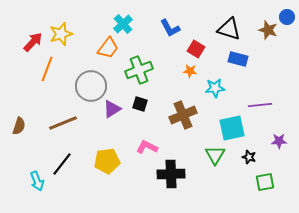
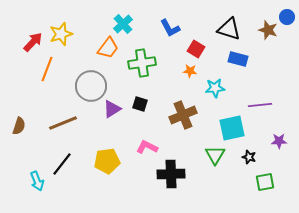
green cross: moved 3 px right, 7 px up; rotated 12 degrees clockwise
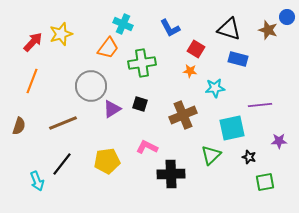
cyan cross: rotated 24 degrees counterclockwise
orange line: moved 15 px left, 12 px down
green triangle: moved 4 px left; rotated 15 degrees clockwise
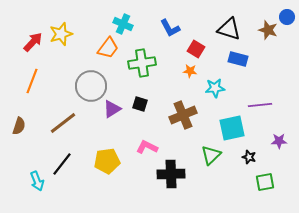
brown line: rotated 16 degrees counterclockwise
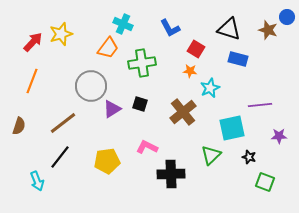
cyan star: moved 5 px left; rotated 18 degrees counterclockwise
brown cross: moved 3 px up; rotated 16 degrees counterclockwise
purple star: moved 5 px up
black line: moved 2 px left, 7 px up
green square: rotated 30 degrees clockwise
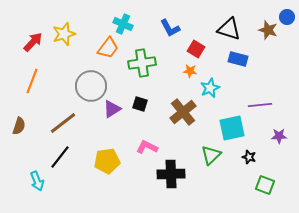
yellow star: moved 3 px right
green square: moved 3 px down
